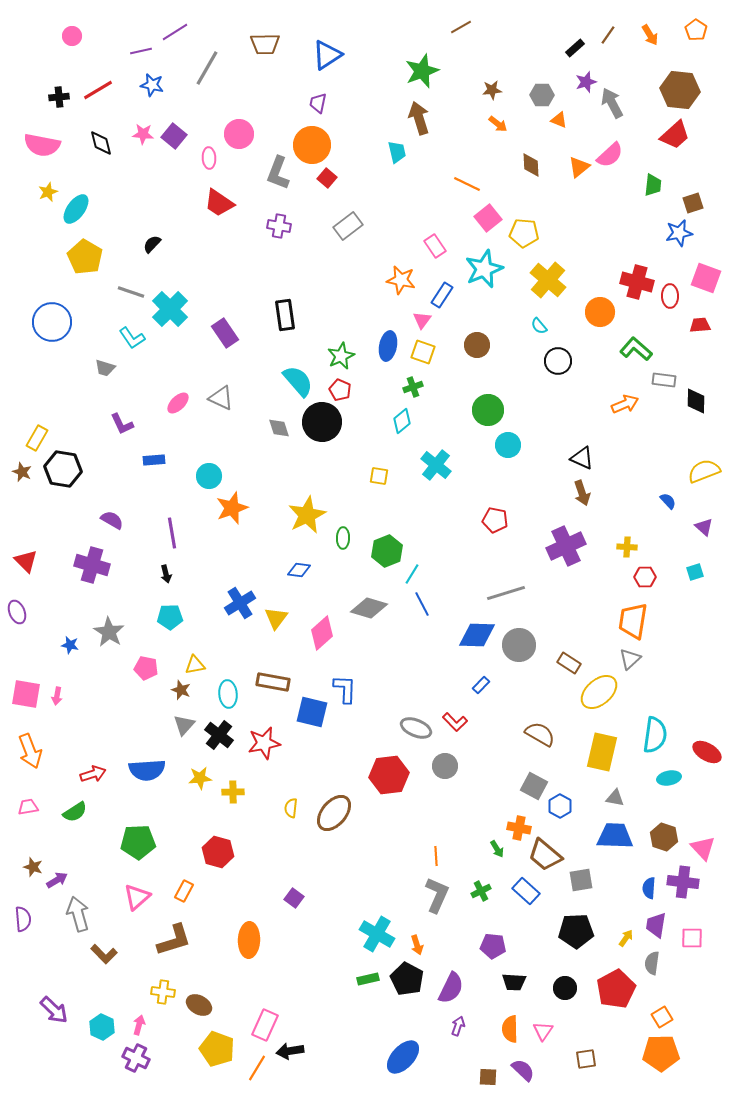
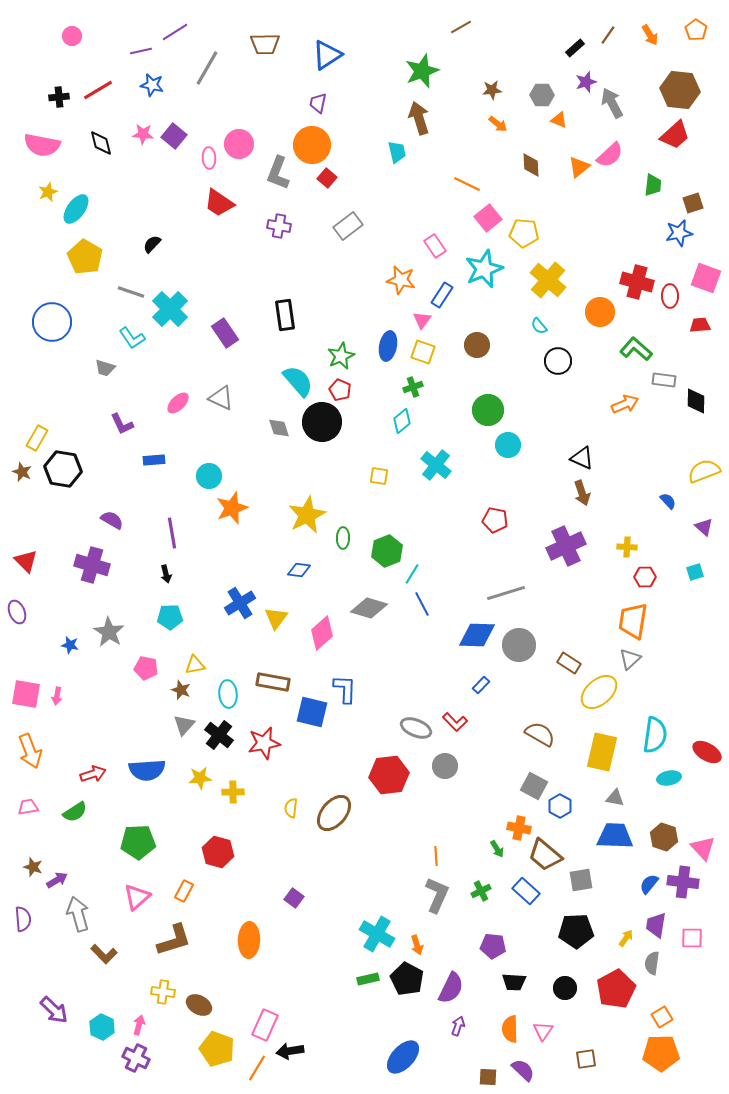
pink circle at (239, 134): moved 10 px down
blue semicircle at (649, 888): moved 4 px up; rotated 35 degrees clockwise
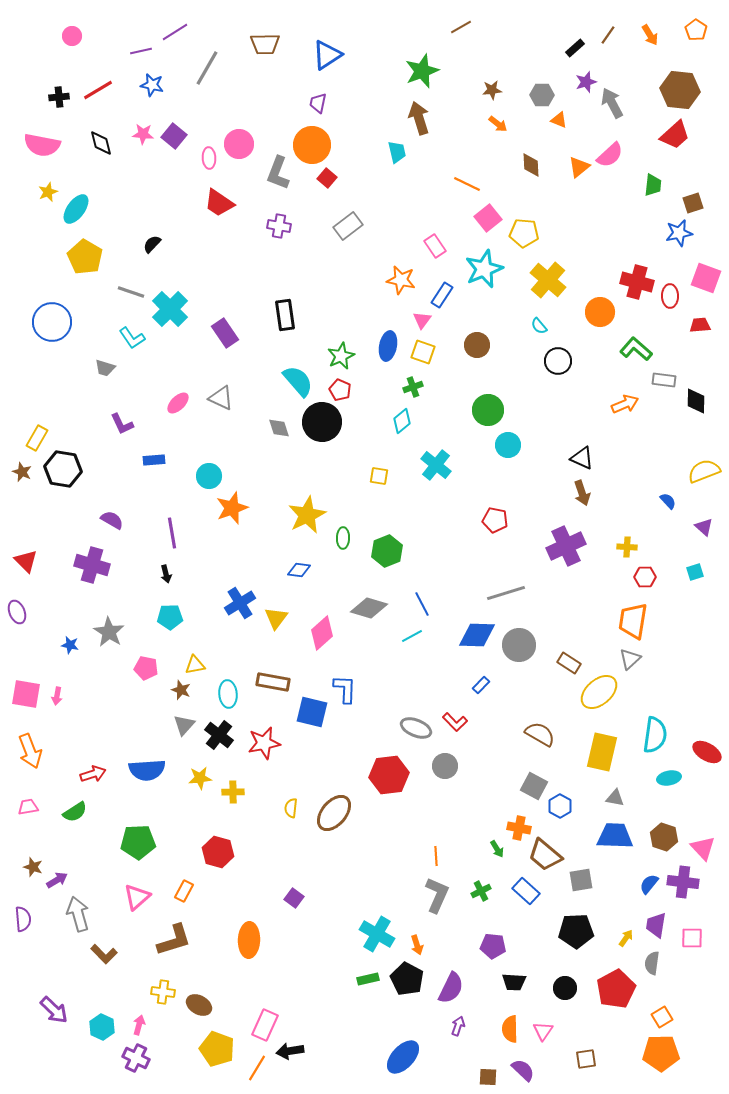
cyan line at (412, 574): moved 62 px down; rotated 30 degrees clockwise
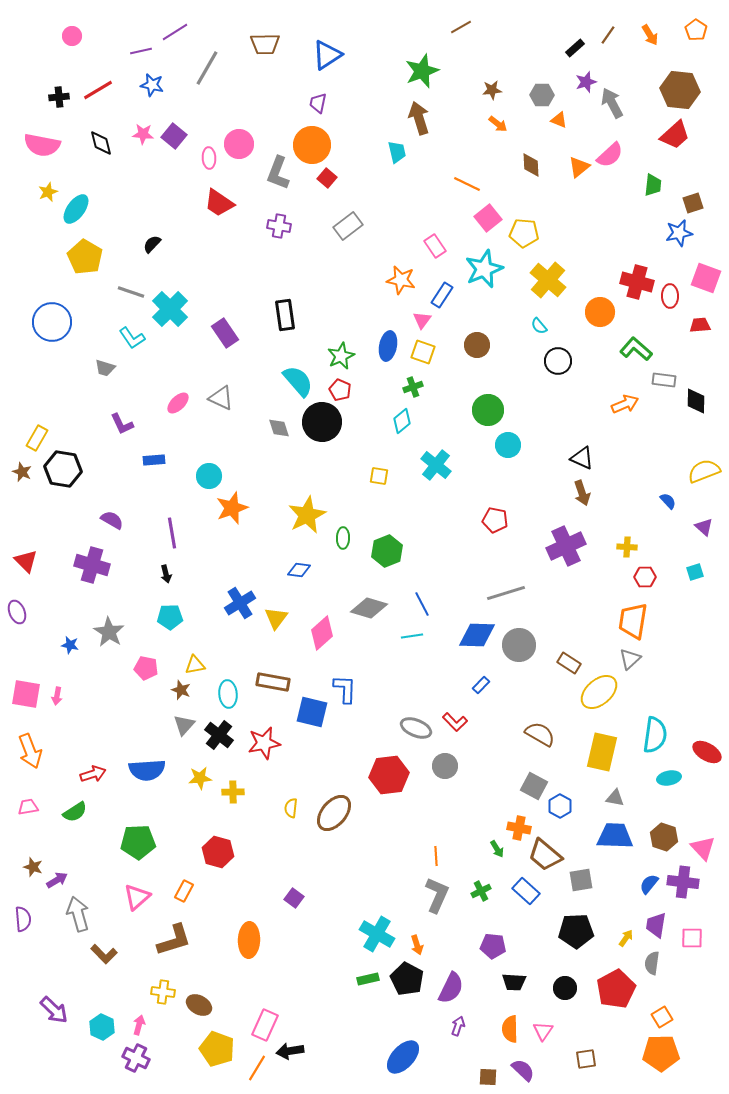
cyan line at (412, 636): rotated 20 degrees clockwise
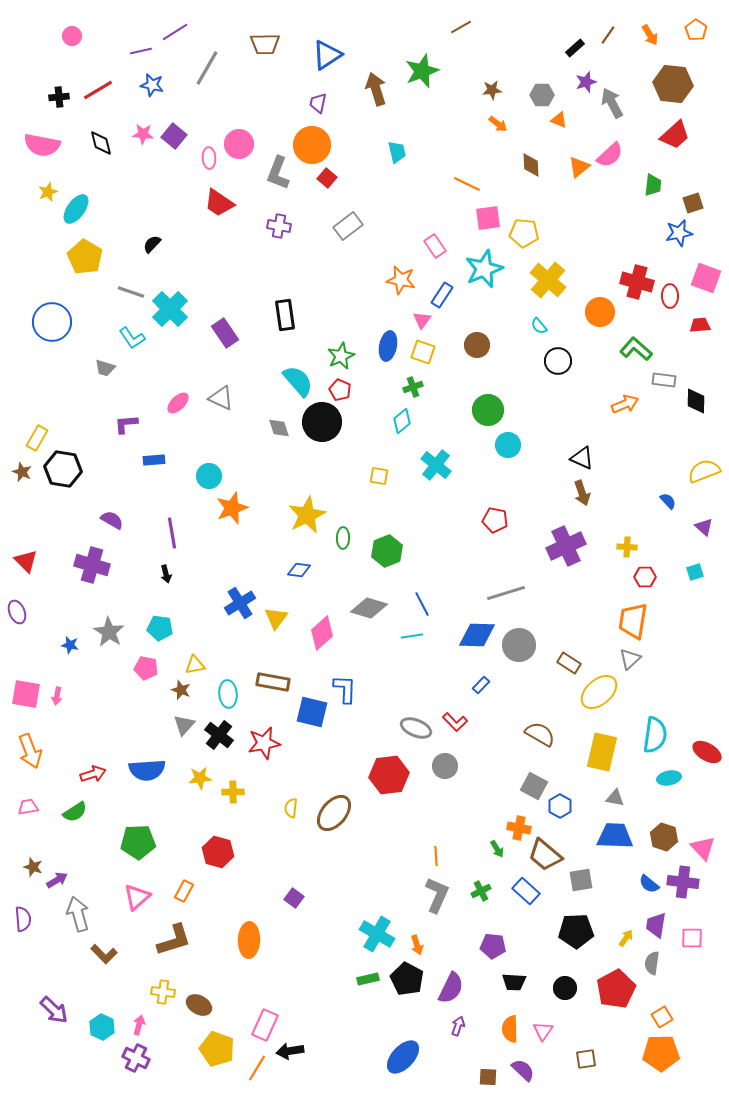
brown hexagon at (680, 90): moved 7 px left, 6 px up
brown arrow at (419, 118): moved 43 px left, 29 px up
pink square at (488, 218): rotated 32 degrees clockwise
purple L-shape at (122, 424): moved 4 px right; rotated 110 degrees clockwise
cyan pentagon at (170, 617): moved 10 px left, 11 px down; rotated 10 degrees clockwise
blue semicircle at (649, 884): rotated 90 degrees counterclockwise
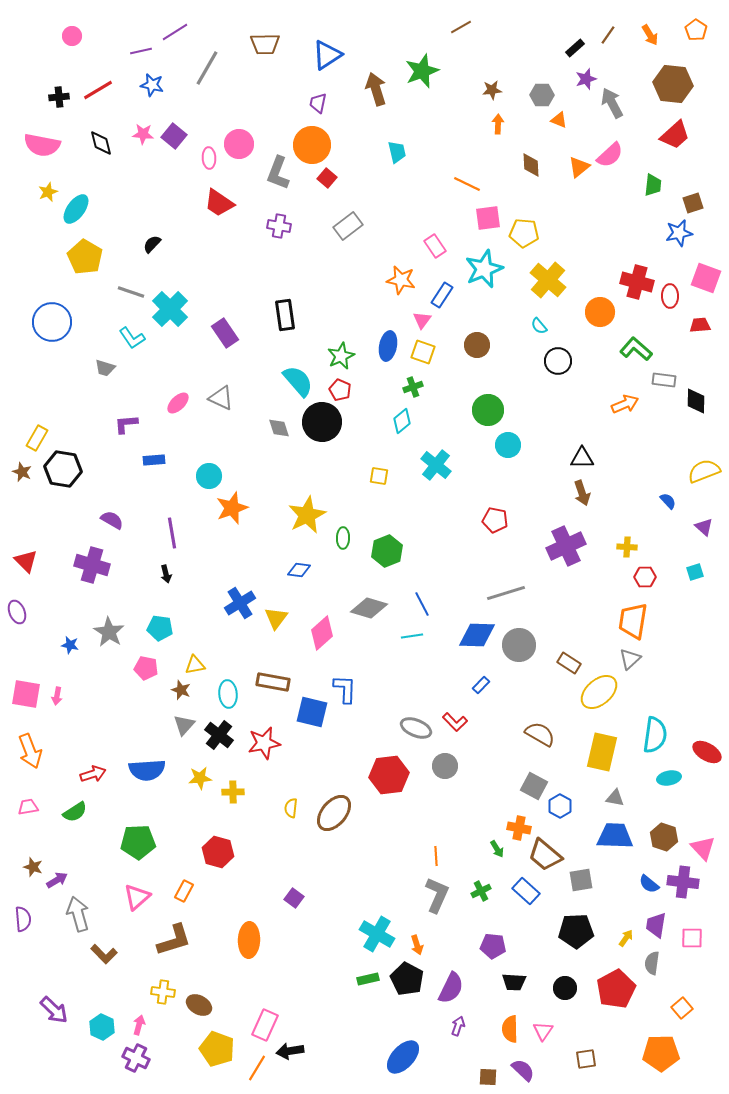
purple star at (586, 82): moved 3 px up
orange arrow at (498, 124): rotated 126 degrees counterclockwise
black triangle at (582, 458): rotated 25 degrees counterclockwise
orange square at (662, 1017): moved 20 px right, 9 px up; rotated 10 degrees counterclockwise
